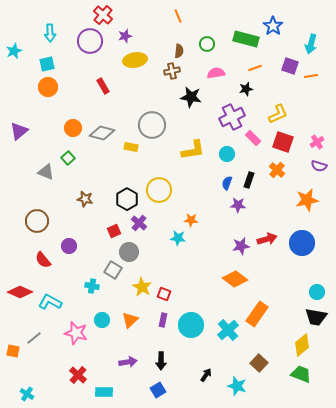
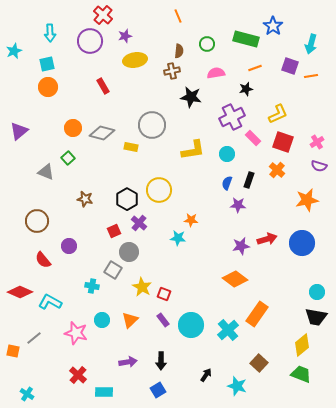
purple rectangle at (163, 320): rotated 48 degrees counterclockwise
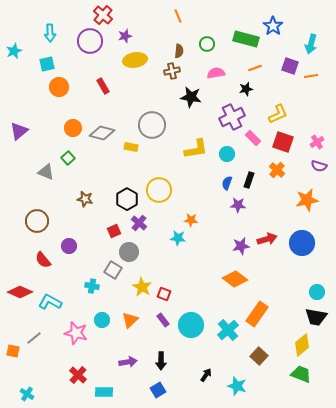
orange circle at (48, 87): moved 11 px right
yellow L-shape at (193, 150): moved 3 px right, 1 px up
brown square at (259, 363): moved 7 px up
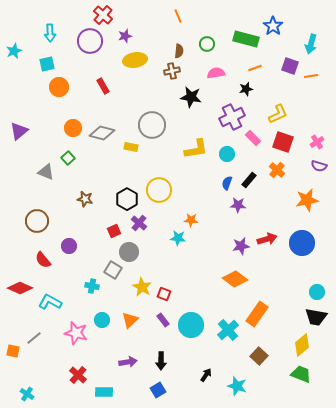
black rectangle at (249, 180): rotated 21 degrees clockwise
red diamond at (20, 292): moved 4 px up
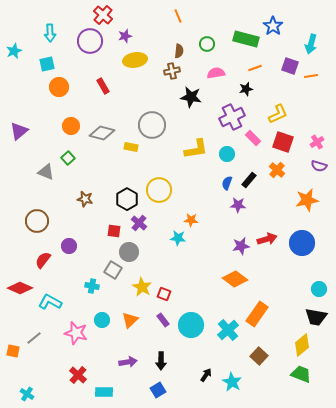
orange circle at (73, 128): moved 2 px left, 2 px up
red square at (114, 231): rotated 32 degrees clockwise
red semicircle at (43, 260): rotated 78 degrees clockwise
cyan circle at (317, 292): moved 2 px right, 3 px up
cyan star at (237, 386): moved 5 px left, 4 px up; rotated 12 degrees clockwise
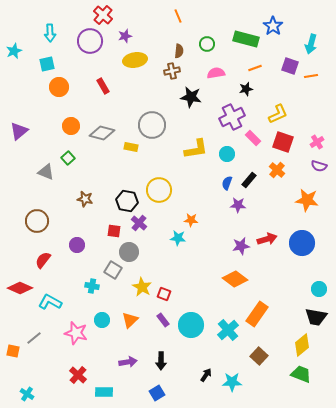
black hexagon at (127, 199): moved 2 px down; rotated 20 degrees counterclockwise
orange star at (307, 200): rotated 20 degrees clockwise
purple circle at (69, 246): moved 8 px right, 1 px up
cyan star at (232, 382): rotated 30 degrees counterclockwise
blue square at (158, 390): moved 1 px left, 3 px down
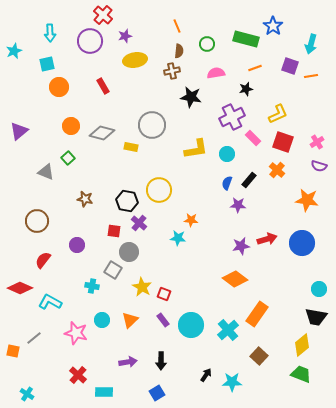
orange line at (178, 16): moved 1 px left, 10 px down
